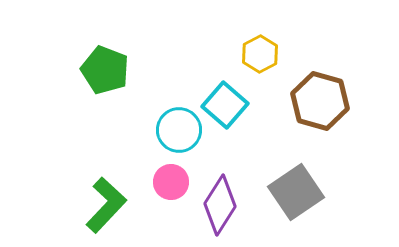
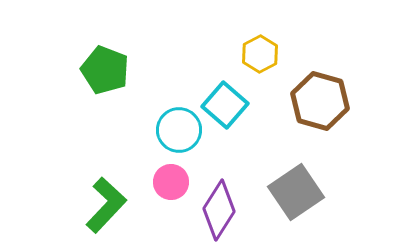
purple diamond: moved 1 px left, 5 px down
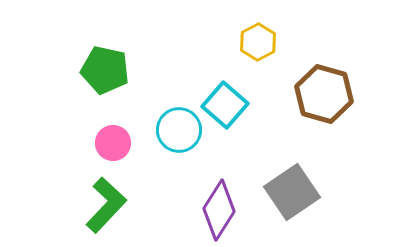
yellow hexagon: moved 2 px left, 12 px up
green pentagon: rotated 9 degrees counterclockwise
brown hexagon: moved 4 px right, 7 px up
pink circle: moved 58 px left, 39 px up
gray square: moved 4 px left
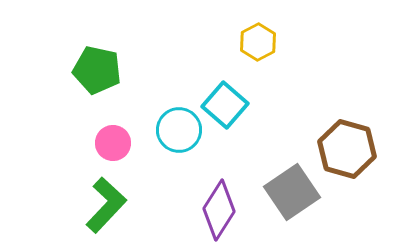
green pentagon: moved 8 px left
brown hexagon: moved 23 px right, 55 px down
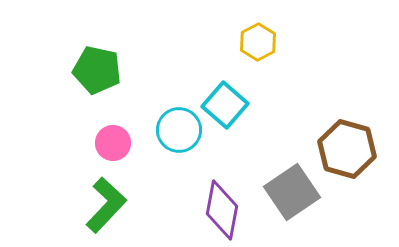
purple diamond: moved 3 px right; rotated 22 degrees counterclockwise
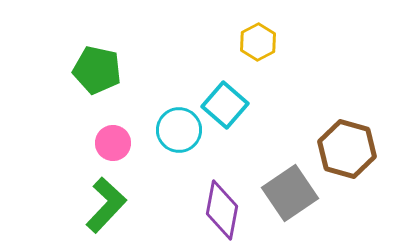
gray square: moved 2 px left, 1 px down
